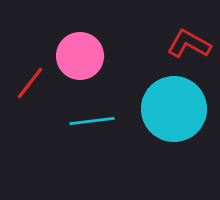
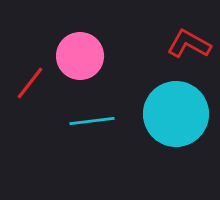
cyan circle: moved 2 px right, 5 px down
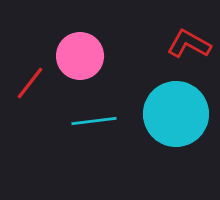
cyan line: moved 2 px right
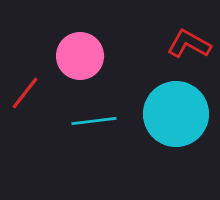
red line: moved 5 px left, 10 px down
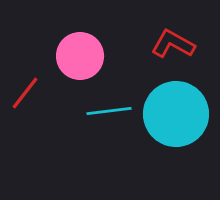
red L-shape: moved 16 px left
cyan line: moved 15 px right, 10 px up
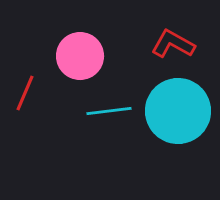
red line: rotated 15 degrees counterclockwise
cyan circle: moved 2 px right, 3 px up
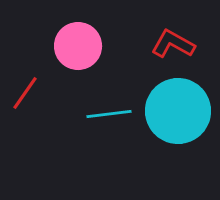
pink circle: moved 2 px left, 10 px up
red line: rotated 12 degrees clockwise
cyan line: moved 3 px down
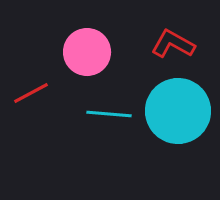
pink circle: moved 9 px right, 6 px down
red line: moved 6 px right; rotated 27 degrees clockwise
cyan line: rotated 12 degrees clockwise
